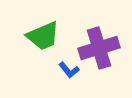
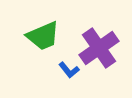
purple cross: rotated 18 degrees counterclockwise
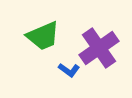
blue L-shape: rotated 15 degrees counterclockwise
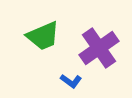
blue L-shape: moved 2 px right, 11 px down
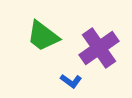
green trapezoid: rotated 60 degrees clockwise
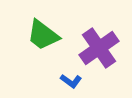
green trapezoid: moved 1 px up
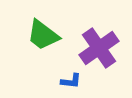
blue L-shape: rotated 30 degrees counterclockwise
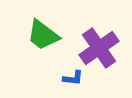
blue L-shape: moved 2 px right, 3 px up
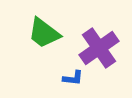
green trapezoid: moved 1 px right, 2 px up
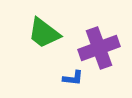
purple cross: rotated 15 degrees clockwise
